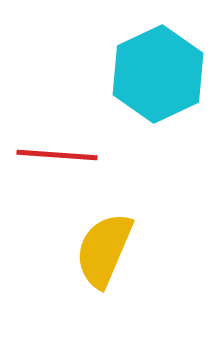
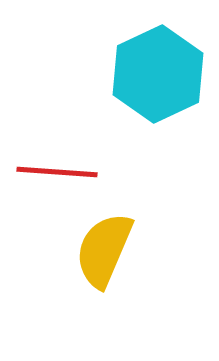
red line: moved 17 px down
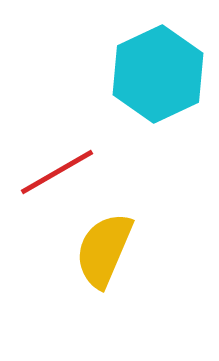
red line: rotated 34 degrees counterclockwise
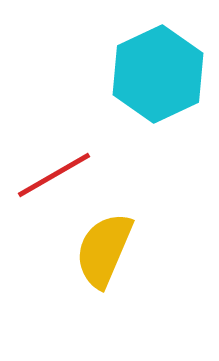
red line: moved 3 px left, 3 px down
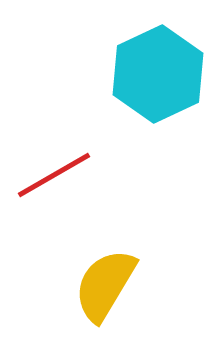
yellow semicircle: moved 1 px right, 35 px down; rotated 8 degrees clockwise
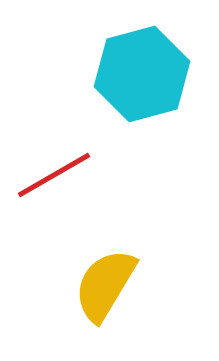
cyan hexagon: moved 16 px left; rotated 10 degrees clockwise
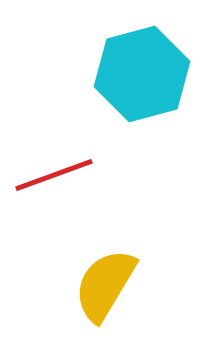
red line: rotated 10 degrees clockwise
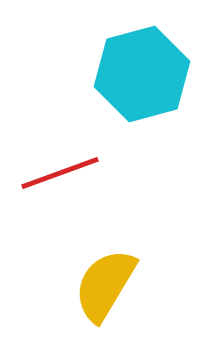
red line: moved 6 px right, 2 px up
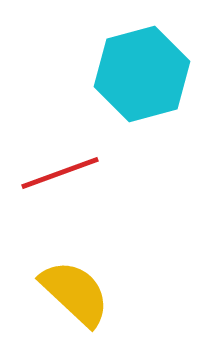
yellow semicircle: moved 30 px left, 8 px down; rotated 102 degrees clockwise
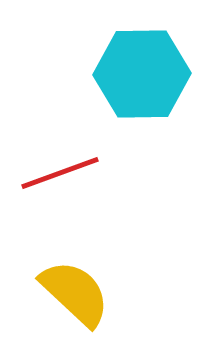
cyan hexagon: rotated 14 degrees clockwise
